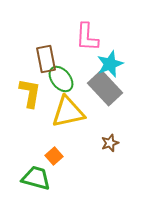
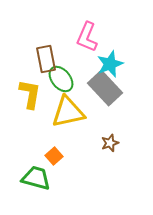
pink L-shape: rotated 20 degrees clockwise
yellow L-shape: moved 1 px down
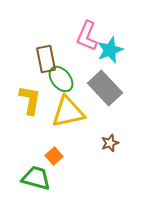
pink L-shape: moved 1 px up
cyan star: moved 14 px up
yellow L-shape: moved 6 px down
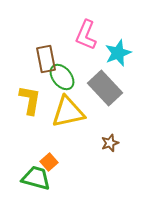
pink L-shape: moved 1 px left, 1 px up
cyan star: moved 8 px right, 3 px down
green ellipse: moved 1 px right, 2 px up
orange square: moved 5 px left, 6 px down
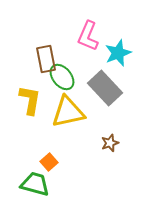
pink L-shape: moved 2 px right, 1 px down
green trapezoid: moved 1 px left, 6 px down
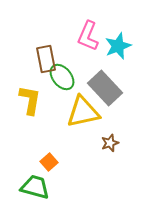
cyan star: moved 7 px up
yellow triangle: moved 15 px right
green trapezoid: moved 3 px down
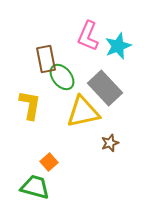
yellow L-shape: moved 5 px down
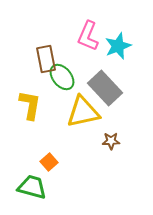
brown star: moved 1 px right, 2 px up; rotated 18 degrees clockwise
green trapezoid: moved 3 px left
